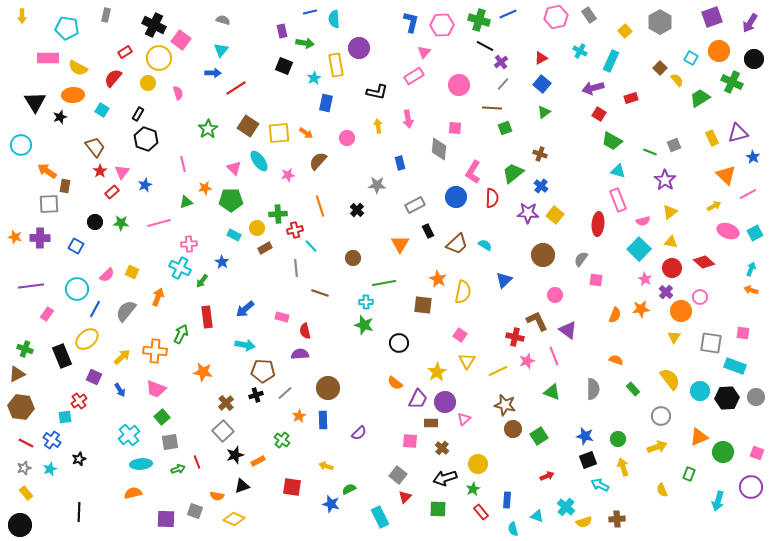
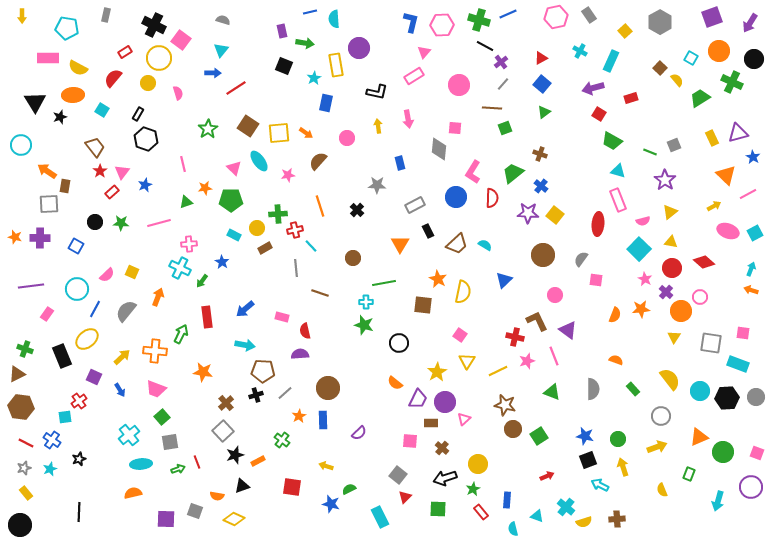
cyan rectangle at (735, 366): moved 3 px right, 2 px up
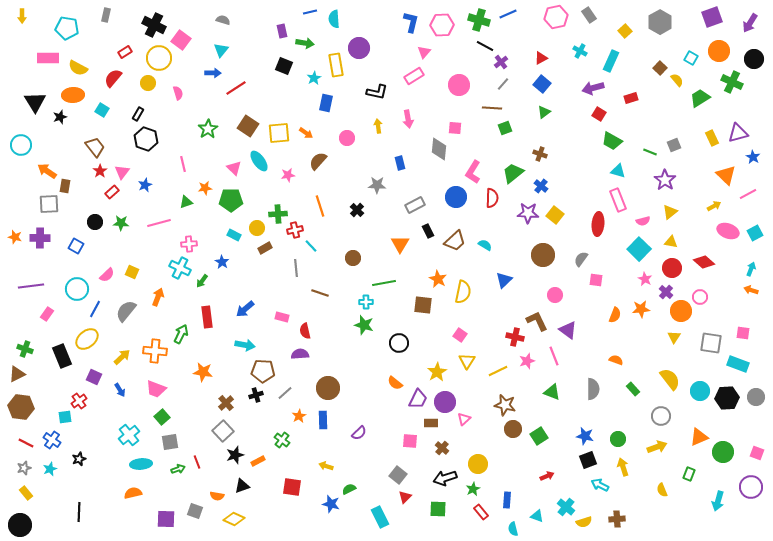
brown trapezoid at (457, 244): moved 2 px left, 3 px up
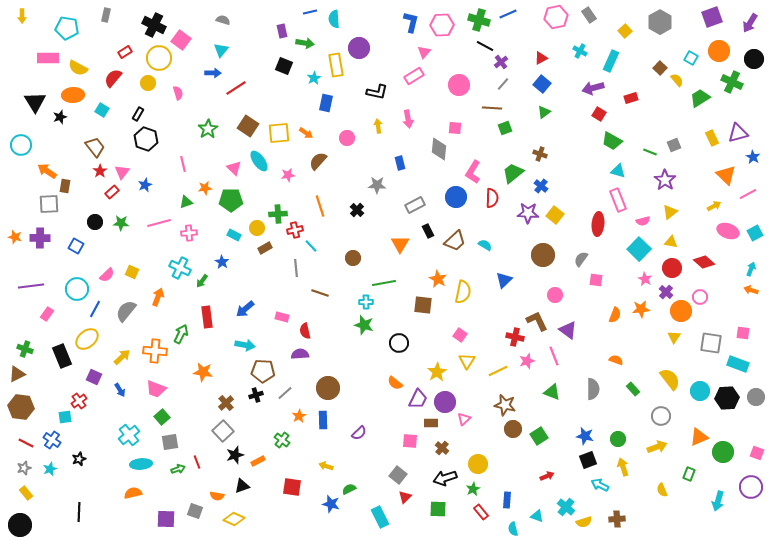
pink cross at (189, 244): moved 11 px up
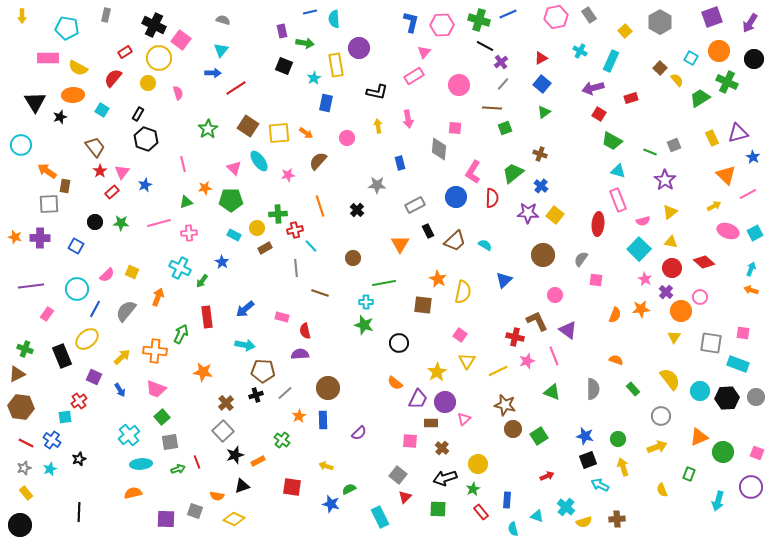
green cross at (732, 82): moved 5 px left
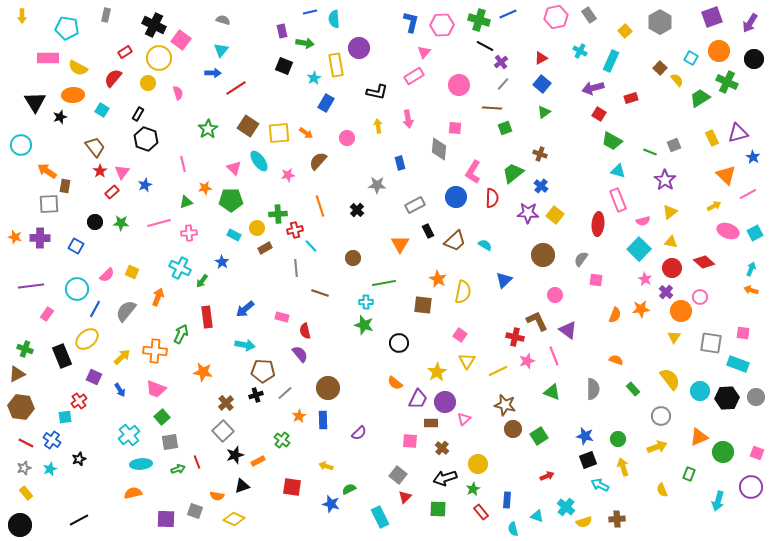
blue rectangle at (326, 103): rotated 18 degrees clockwise
purple semicircle at (300, 354): rotated 54 degrees clockwise
black line at (79, 512): moved 8 px down; rotated 60 degrees clockwise
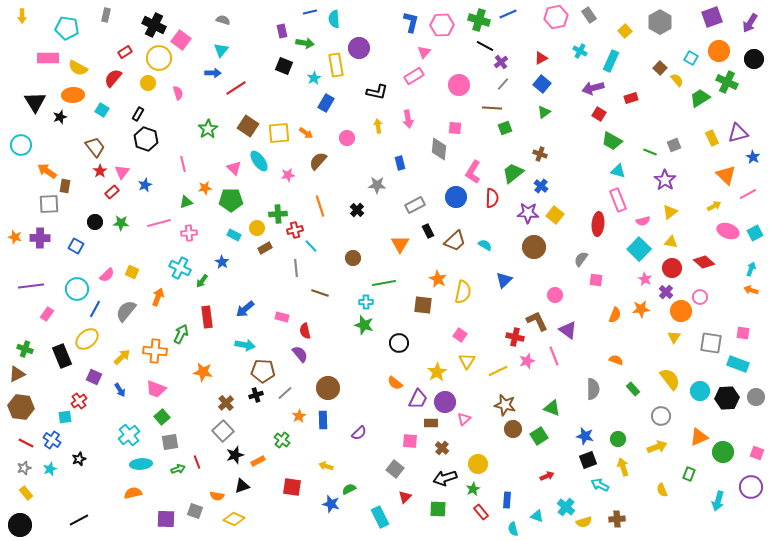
brown circle at (543, 255): moved 9 px left, 8 px up
green triangle at (552, 392): moved 16 px down
gray square at (398, 475): moved 3 px left, 6 px up
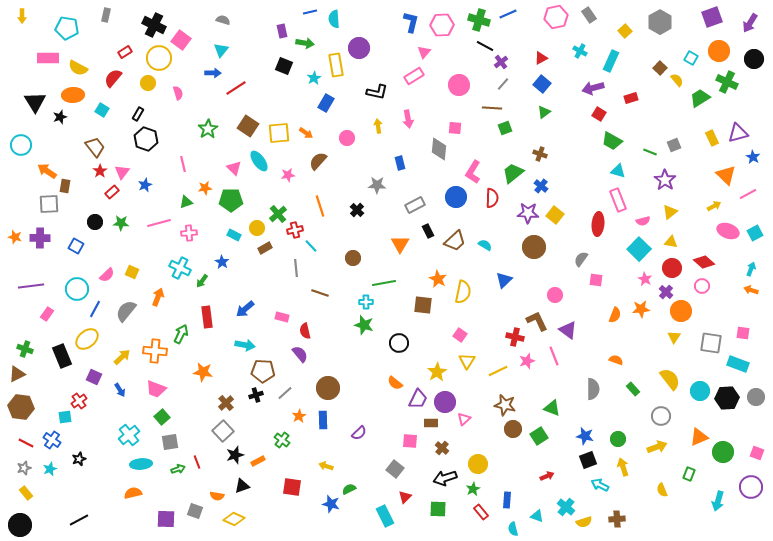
green cross at (278, 214): rotated 36 degrees counterclockwise
pink circle at (700, 297): moved 2 px right, 11 px up
cyan rectangle at (380, 517): moved 5 px right, 1 px up
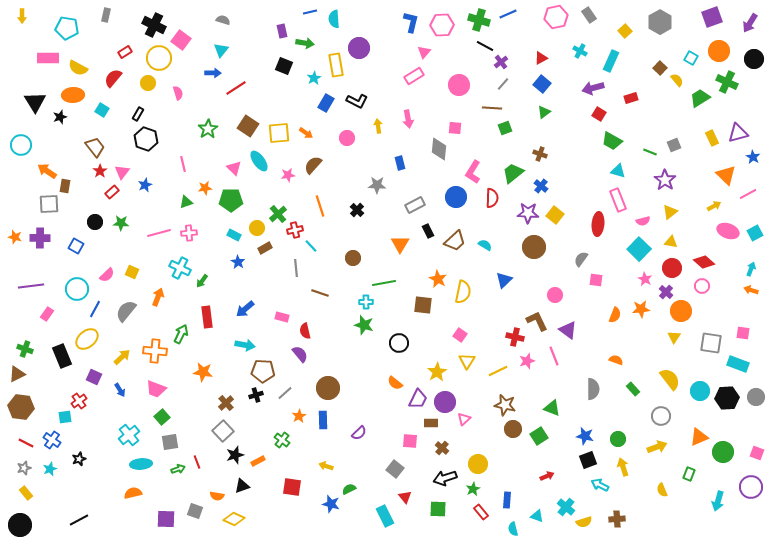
black L-shape at (377, 92): moved 20 px left, 9 px down; rotated 15 degrees clockwise
brown semicircle at (318, 161): moved 5 px left, 4 px down
pink line at (159, 223): moved 10 px down
blue star at (222, 262): moved 16 px right
red triangle at (405, 497): rotated 24 degrees counterclockwise
